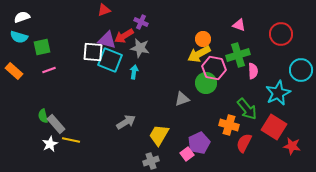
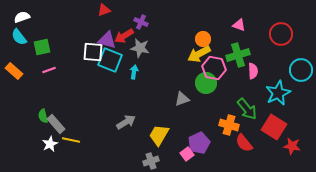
cyan semicircle: rotated 36 degrees clockwise
red semicircle: rotated 66 degrees counterclockwise
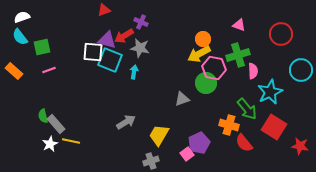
cyan semicircle: moved 1 px right
cyan star: moved 8 px left, 1 px up
yellow line: moved 1 px down
red star: moved 8 px right
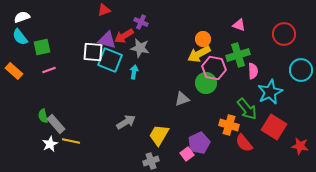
red circle: moved 3 px right
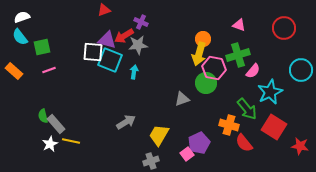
red circle: moved 6 px up
gray star: moved 2 px left, 3 px up; rotated 18 degrees counterclockwise
yellow arrow: rotated 45 degrees counterclockwise
pink semicircle: rotated 42 degrees clockwise
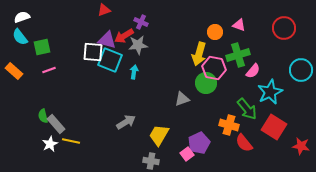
orange circle: moved 12 px right, 7 px up
red star: moved 1 px right
gray cross: rotated 28 degrees clockwise
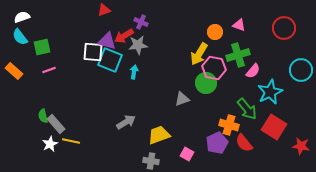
purple triangle: moved 1 px down
yellow arrow: rotated 15 degrees clockwise
yellow trapezoid: rotated 40 degrees clockwise
purple pentagon: moved 18 px right
pink square: rotated 24 degrees counterclockwise
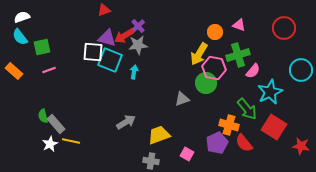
purple cross: moved 3 px left, 4 px down; rotated 24 degrees clockwise
purple triangle: moved 3 px up
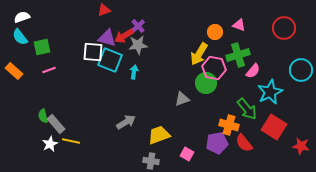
purple pentagon: rotated 15 degrees clockwise
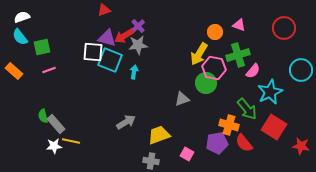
white star: moved 4 px right, 2 px down; rotated 21 degrees clockwise
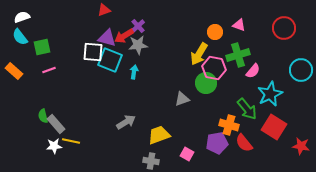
cyan star: moved 2 px down
